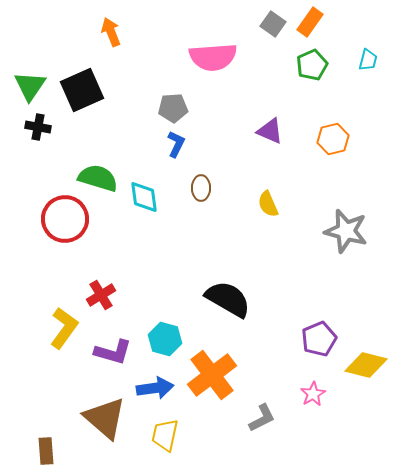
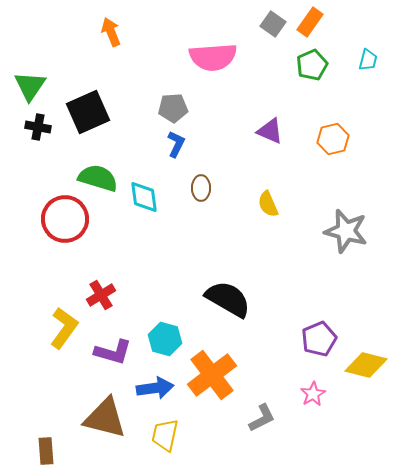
black square: moved 6 px right, 22 px down
brown triangle: rotated 27 degrees counterclockwise
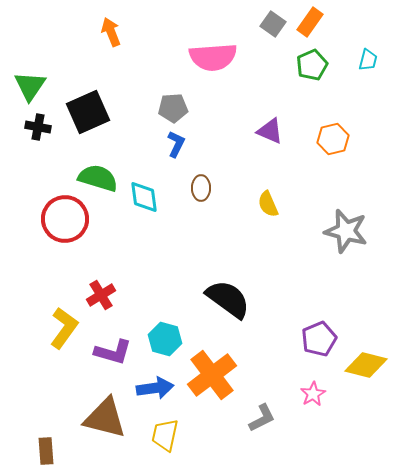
black semicircle: rotated 6 degrees clockwise
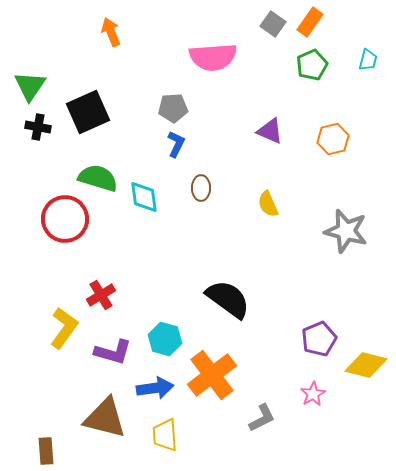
yellow trapezoid: rotated 16 degrees counterclockwise
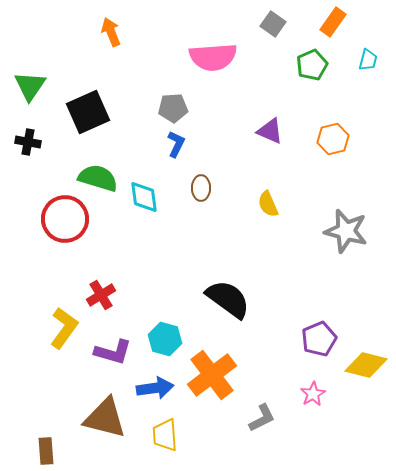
orange rectangle: moved 23 px right
black cross: moved 10 px left, 15 px down
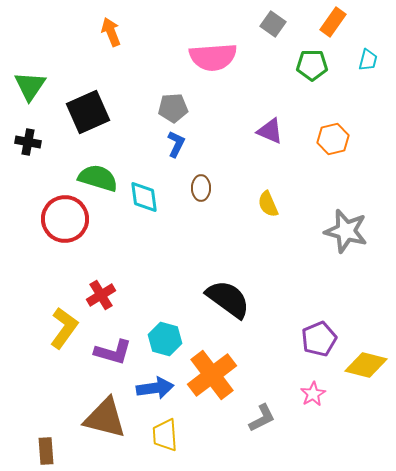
green pentagon: rotated 24 degrees clockwise
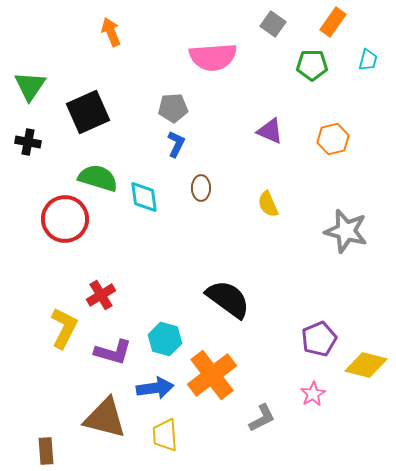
yellow L-shape: rotated 9 degrees counterclockwise
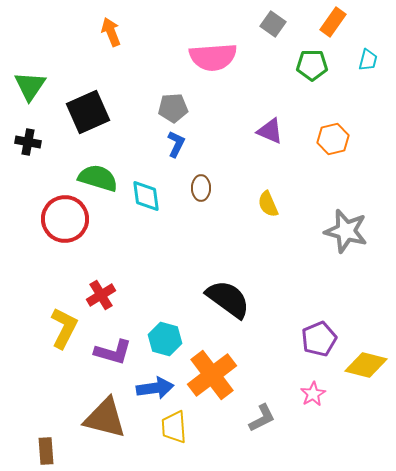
cyan diamond: moved 2 px right, 1 px up
yellow trapezoid: moved 9 px right, 8 px up
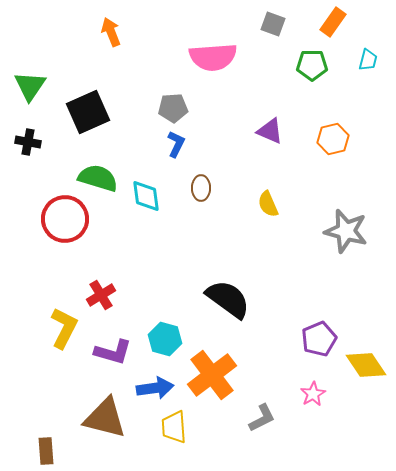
gray square: rotated 15 degrees counterclockwise
yellow diamond: rotated 42 degrees clockwise
